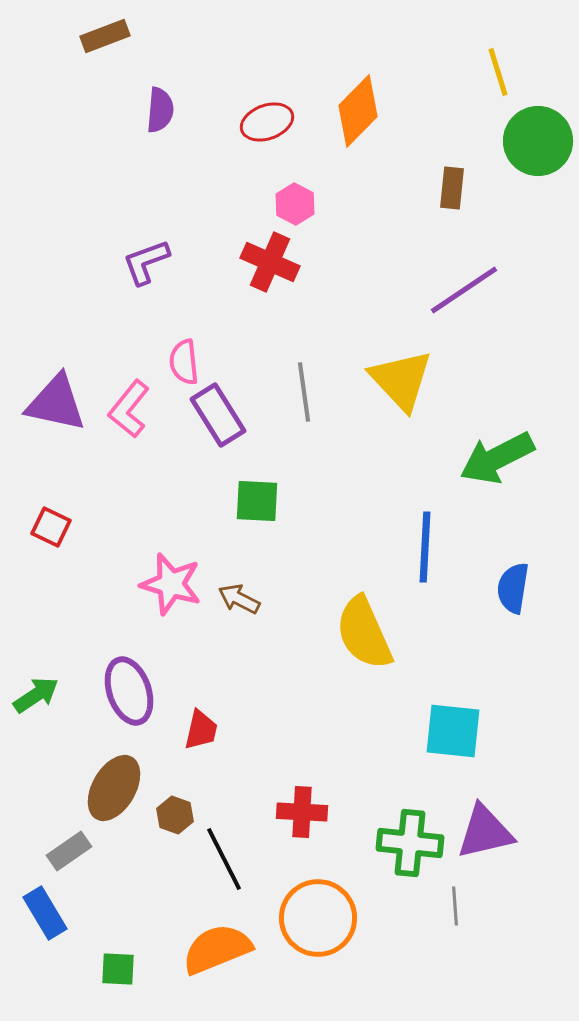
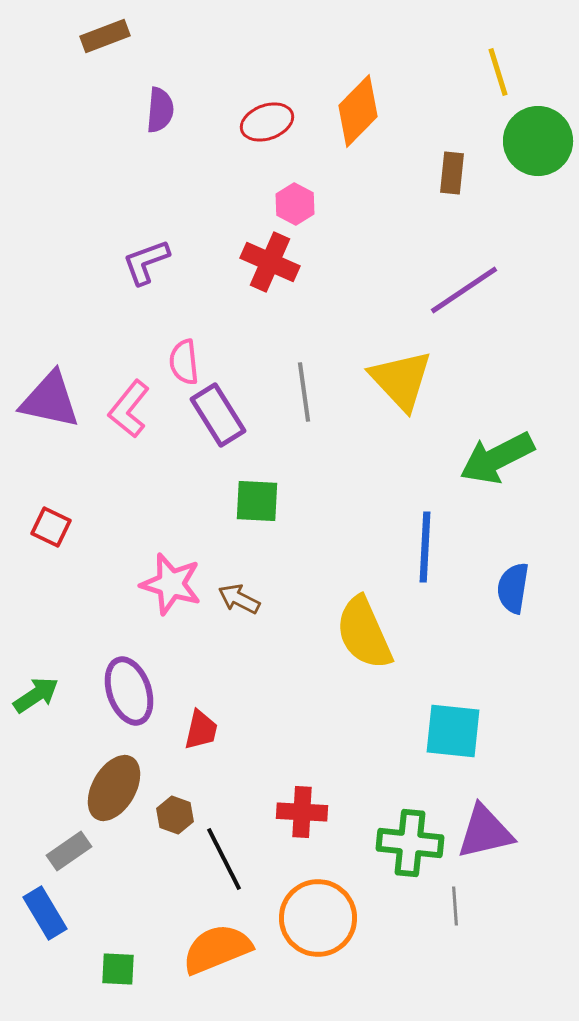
brown rectangle at (452, 188): moved 15 px up
purple triangle at (56, 403): moved 6 px left, 3 px up
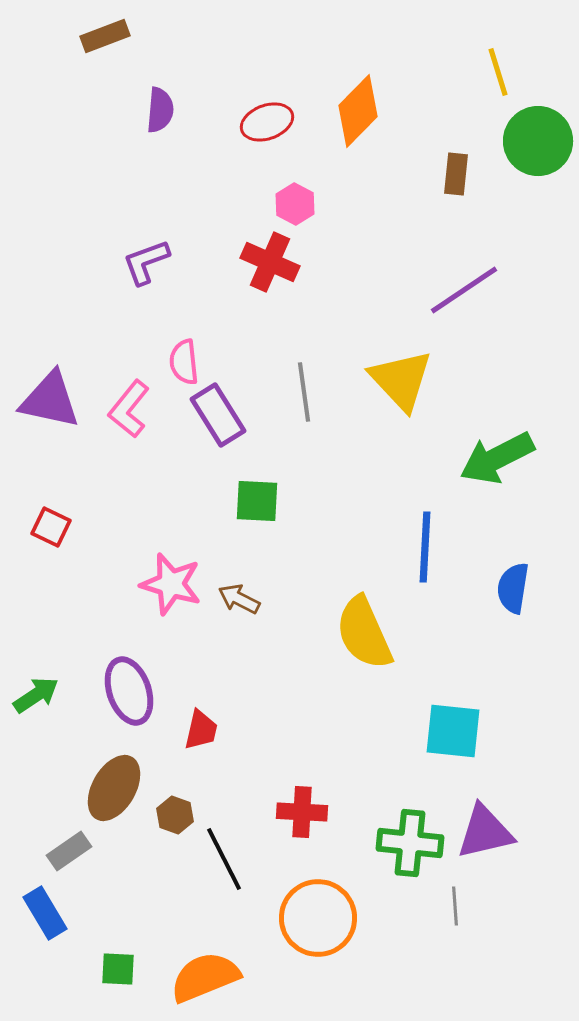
brown rectangle at (452, 173): moved 4 px right, 1 px down
orange semicircle at (217, 949): moved 12 px left, 28 px down
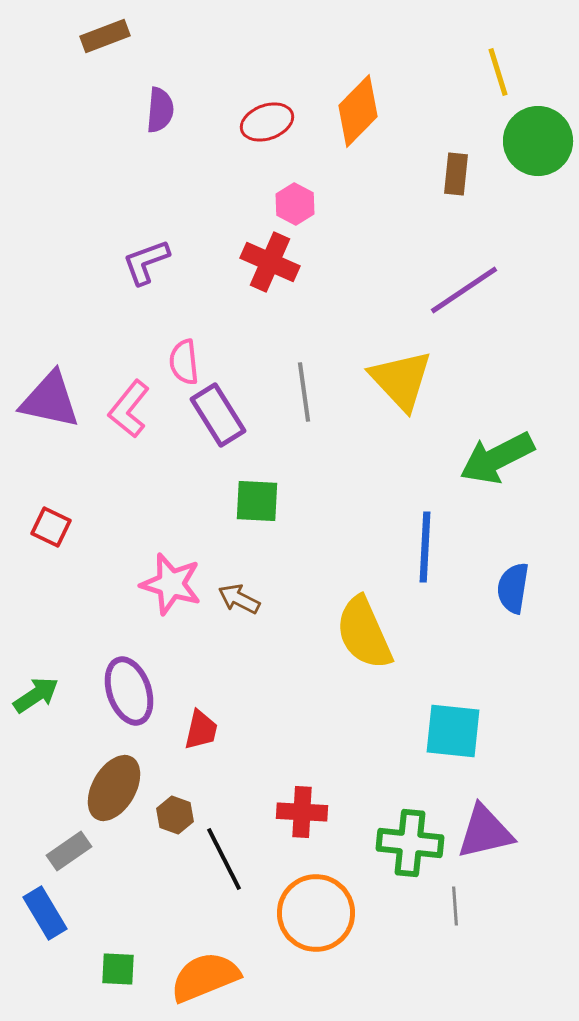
orange circle at (318, 918): moved 2 px left, 5 px up
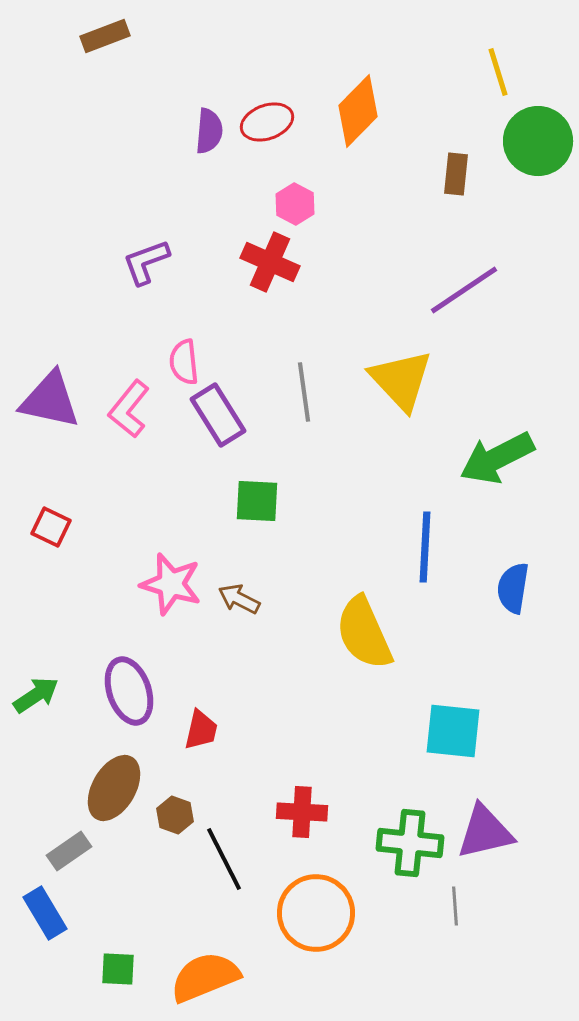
purple semicircle at (160, 110): moved 49 px right, 21 px down
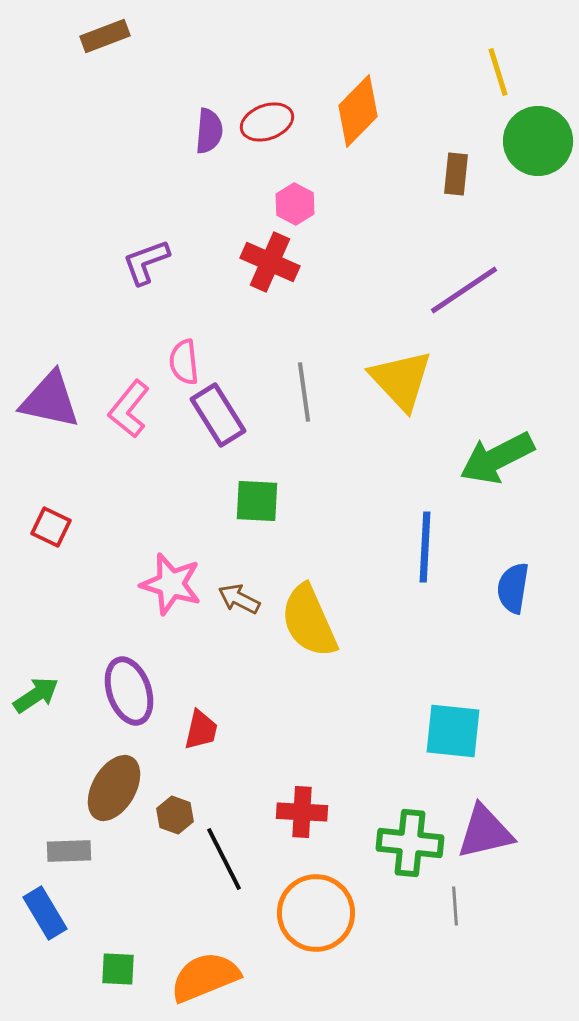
yellow semicircle at (364, 633): moved 55 px left, 12 px up
gray rectangle at (69, 851): rotated 33 degrees clockwise
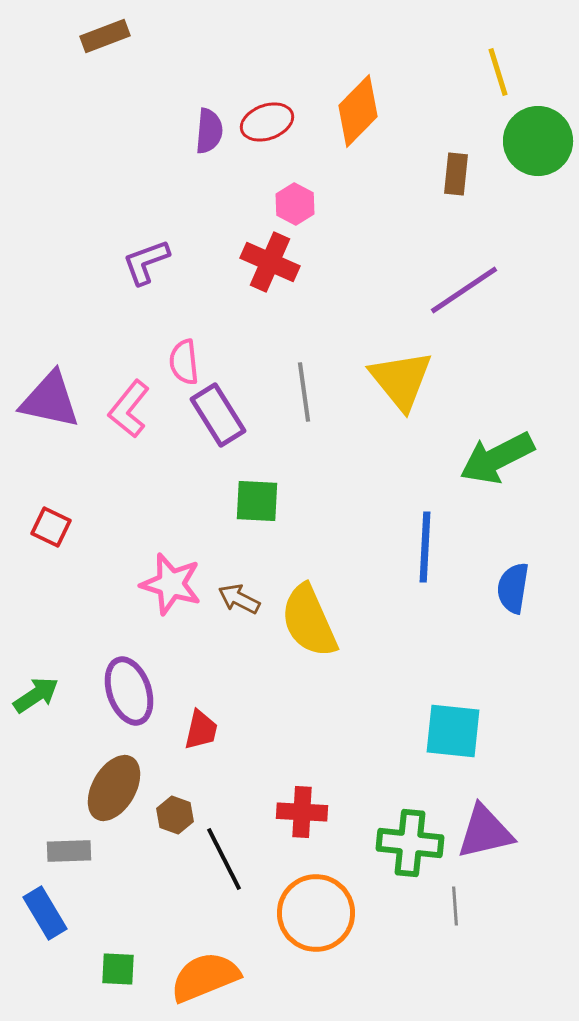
yellow triangle at (401, 380): rotated 4 degrees clockwise
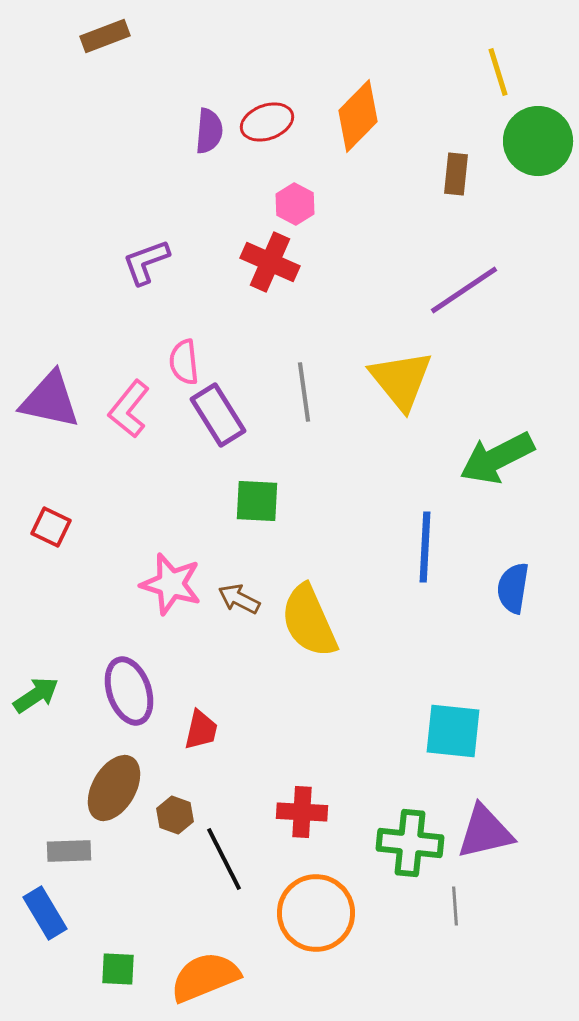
orange diamond at (358, 111): moved 5 px down
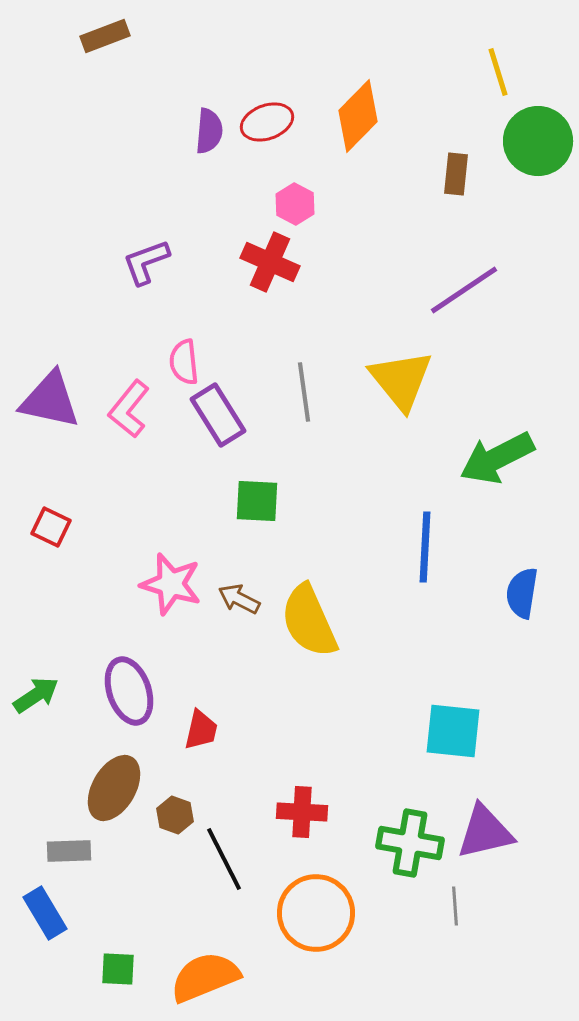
blue semicircle at (513, 588): moved 9 px right, 5 px down
green cross at (410, 843): rotated 4 degrees clockwise
